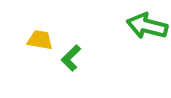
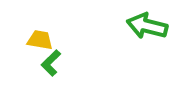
green L-shape: moved 20 px left, 5 px down
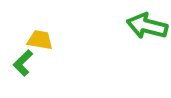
green L-shape: moved 28 px left
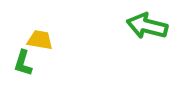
green L-shape: rotated 28 degrees counterclockwise
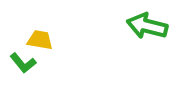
green L-shape: rotated 56 degrees counterclockwise
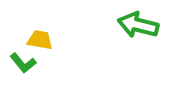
green arrow: moved 9 px left, 1 px up
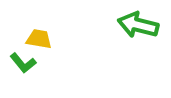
yellow trapezoid: moved 1 px left, 1 px up
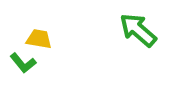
green arrow: moved 5 px down; rotated 27 degrees clockwise
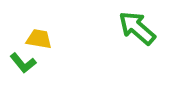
green arrow: moved 1 px left, 2 px up
